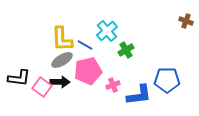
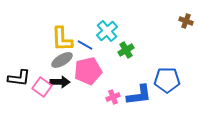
pink cross: moved 12 px down
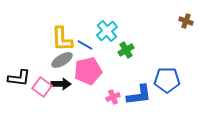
black arrow: moved 1 px right, 2 px down
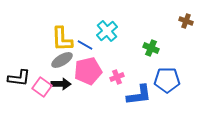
green cross: moved 25 px right, 2 px up; rotated 35 degrees counterclockwise
pink cross: moved 4 px right, 20 px up
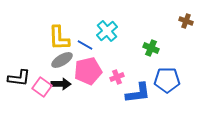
yellow L-shape: moved 3 px left, 1 px up
blue L-shape: moved 1 px left, 2 px up
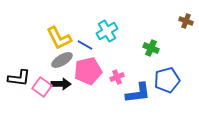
cyan cross: rotated 10 degrees clockwise
yellow L-shape: rotated 24 degrees counterclockwise
blue pentagon: rotated 15 degrees counterclockwise
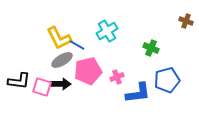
blue line: moved 8 px left
black L-shape: moved 3 px down
pink square: rotated 18 degrees counterclockwise
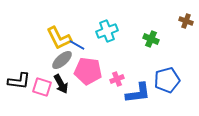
cyan cross: rotated 10 degrees clockwise
green cross: moved 9 px up
gray ellipse: rotated 10 degrees counterclockwise
pink pentagon: rotated 20 degrees clockwise
pink cross: moved 2 px down
black arrow: rotated 60 degrees clockwise
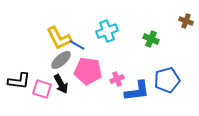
gray ellipse: moved 1 px left
pink square: moved 2 px down
blue L-shape: moved 1 px left, 2 px up
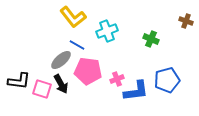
yellow L-shape: moved 14 px right, 21 px up; rotated 12 degrees counterclockwise
blue L-shape: moved 1 px left
